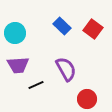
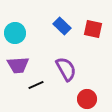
red square: rotated 24 degrees counterclockwise
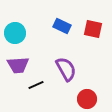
blue rectangle: rotated 18 degrees counterclockwise
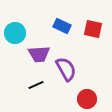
purple trapezoid: moved 21 px right, 11 px up
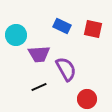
cyan circle: moved 1 px right, 2 px down
black line: moved 3 px right, 2 px down
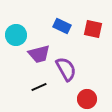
purple trapezoid: rotated 10 degrees counterclockwise
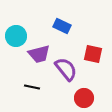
red square: moved 25 px down
cyan circle: moved 1 px down
purple semicircle: rotated 10 degrees counterclockwise
black line: moved 7 px left; rotated 35 degrees clockwise
red circle: moved 3 px left, 1 px up
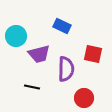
purple semicircle: rotated 40 degrees clockwise
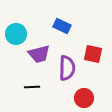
cyan circle: moved 2 px up
purple semicircle: moved 1 px right, 1 px up
black line: rotated 14 degrees counterclockwise
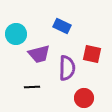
red square: moved 1 px left
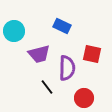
cyan circle: moved 2 px left, 3 px up
black line: moved 15 px right; rotated 56 degrees clockwise
